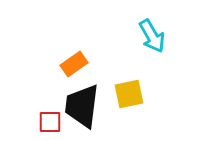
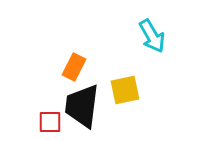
orange rectangle: moved 3 px down; rotated 28 degrees counterclockwise
yellow square: moved 4 px left, 4 px up
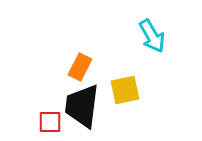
orange rectangle: moved 6 px right
